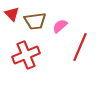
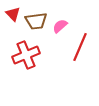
red triangle: moved 1 px right
brown trapezoid: moved 1 px right
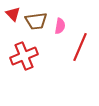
pink semicircle: rotated 140 degrees clockwise
red cross: moved 2 px left, 1 px down
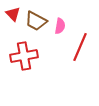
brown trapezoid: rotated 35 degrees clockwise
red cross: rotated 12 degrees clockwise
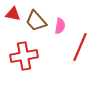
red triangle: rotated 35 degrees counterclockwise
brown trapezoid: rotated 20 degrees clockwise
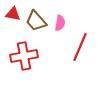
pink semicircle: moved 3 px up
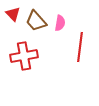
red triangle: rotated 35 degrees clockwise
red line: rotated 16 degrees counterclockwise
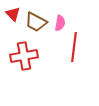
brown trapezoid: moved 1 px down; rotated 20 degrees counterclockwise
red line: moved 6 px left
